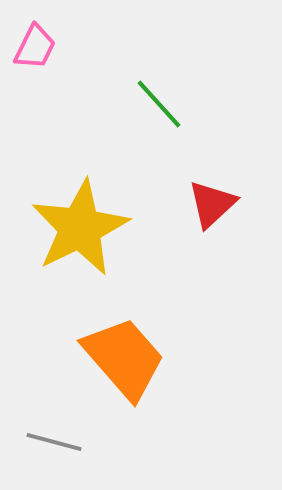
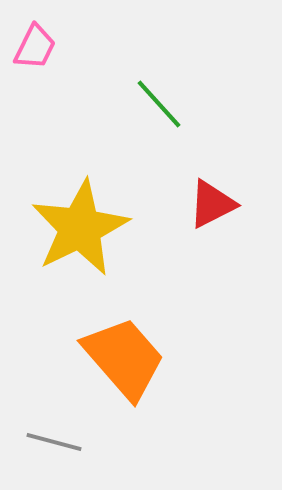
red triangle: rotated 16 degrees clockwise
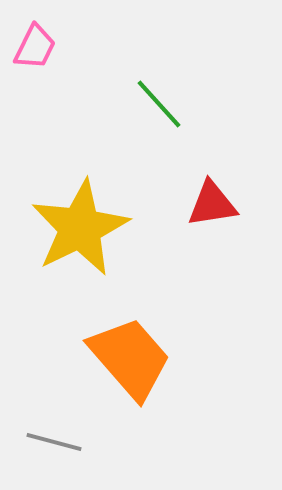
red triangle: rotated 18 degrees clockwise
orange trapezoid: moved 6 px right
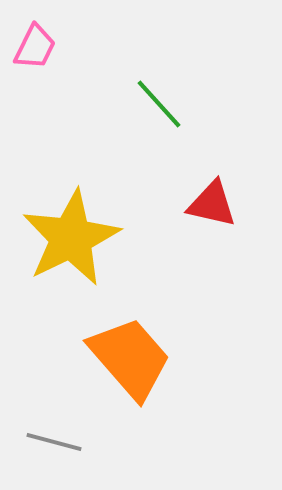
red triangle: rotated 22 degrees clockwise
yellow star: moved 9 px left, 10 px down
